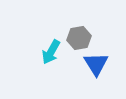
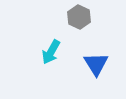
gray hexagon: moved 21 px up; rotated 25 degrees counterclockwise
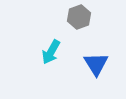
gray hexagon: rotated 15 degrees clockwise
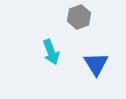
cyan arrow: rotated 50 degrees counterclockwise
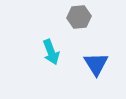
gray hexagon: rotated 15 degrees clockwise
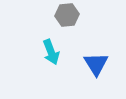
gray hexagon: moved 12 px left, 2 px up
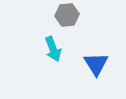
cyan arrow: moved 2 px right, 3 px up
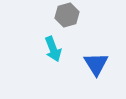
gray hexagon: rotated 10 degrees counterclockwise
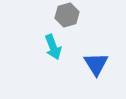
cyan arrow: moved 2 px up
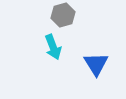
gray hexagon: moved 4 px left
